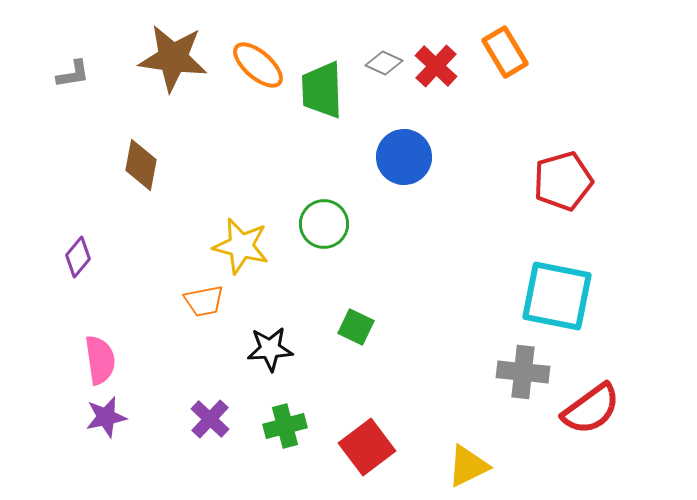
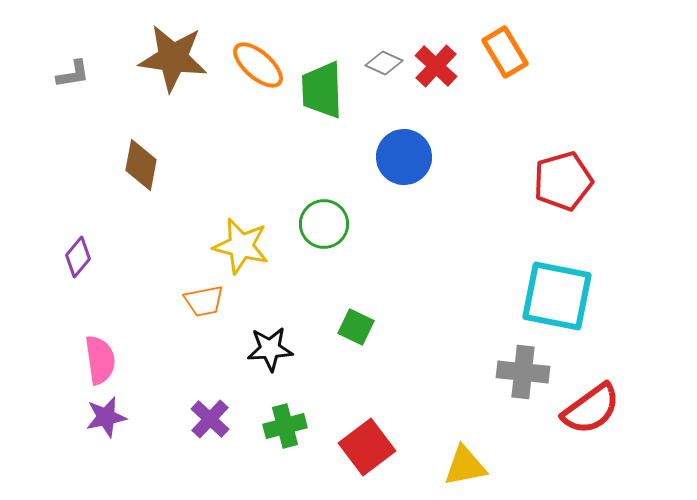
yellow triangle: moved 3 px left; rotated 15 degrees clockwise
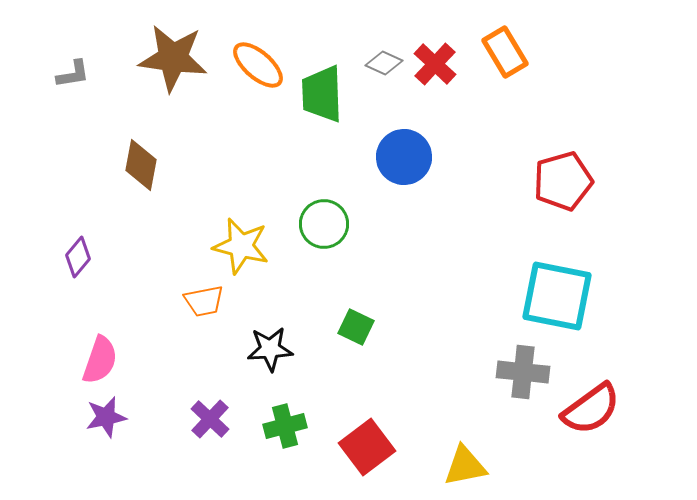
red cross: moved 1 px left, 2 px up
green trapezoid: moved 4 px down
pink semicircle: rotated 27 degrees clockwise
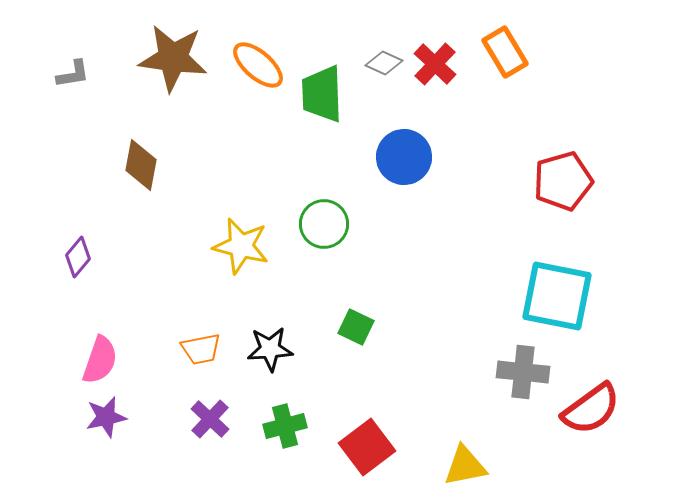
orange trapezoid: moved 3 px left, 48 px down
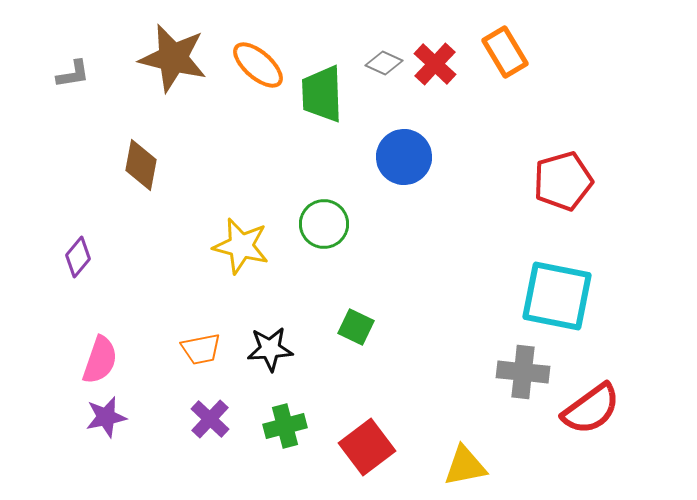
brown star: rotated 6 degrees clockwise
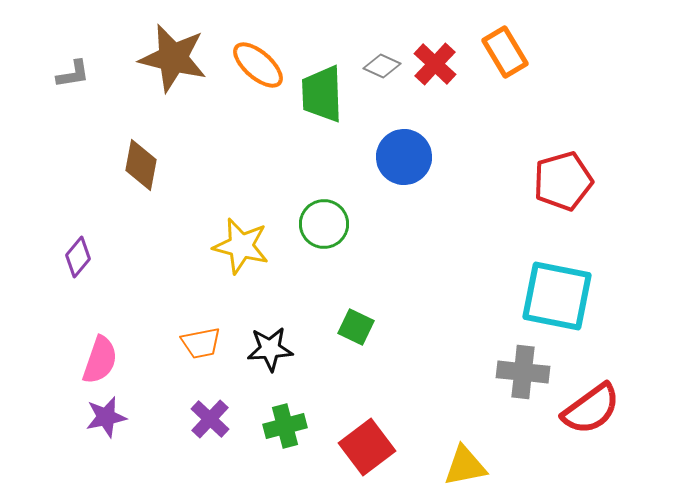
gray diamond: moved 2 px left, 3 px down
orange trapezoid: moved 6 px up
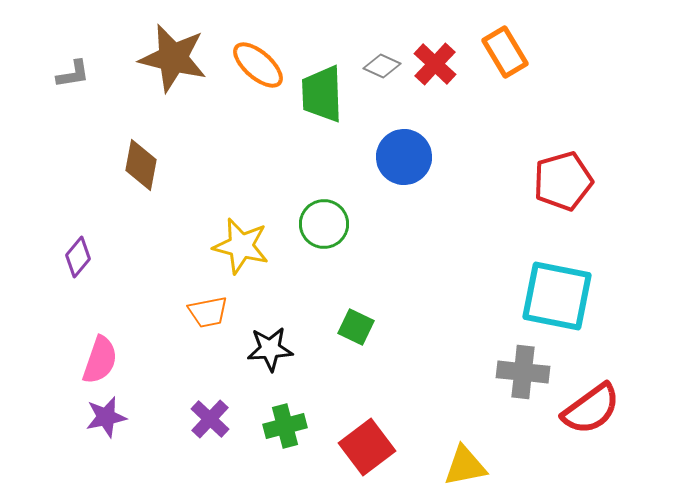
orange trapezoid: moved 7 px right, 31 px up
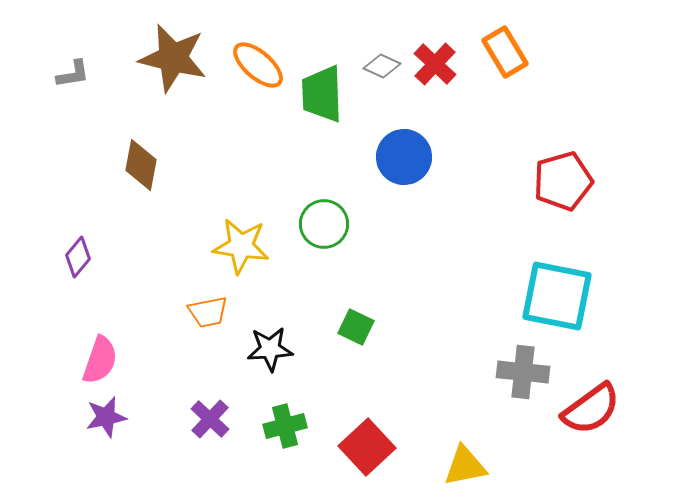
yellow star: rotated 6 degrees counterclockwise
red square: rotated 6 degrees counterclockwise
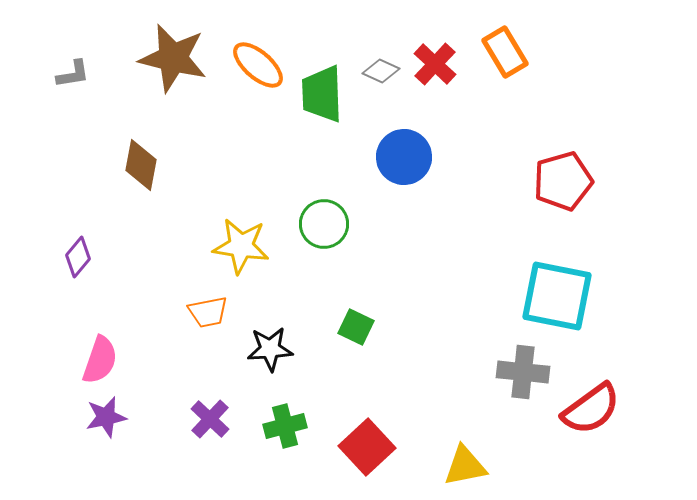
gray diamond: moved 1 px left, 5 px down
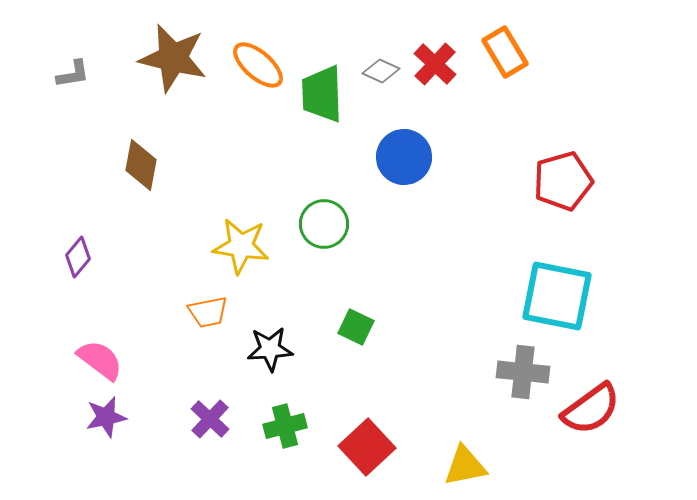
pink semicircle: rotated 72 degrees counterclockwise
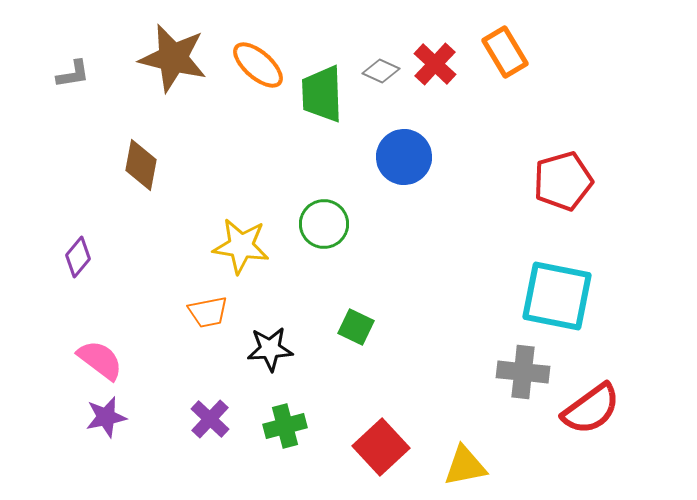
red square: moved 14 px right
